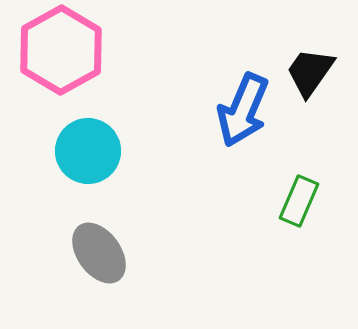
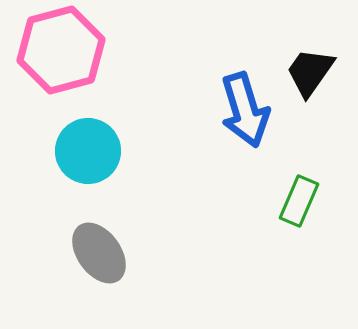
pink hexagon: rotated 14 degrees clockwise
blue arrow: moved 2 px right; rotated 40 degrees counterclockwise
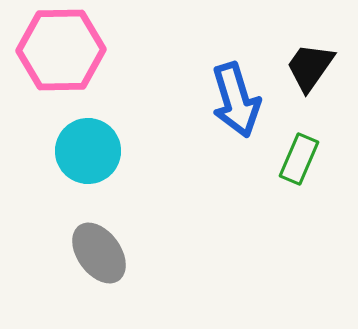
pink hexagon: rotated 14 degrees clockwise
black trapezoid: moved 5 px up
blue arrow: moved 9 px left, 10 px up
green rectangle: moved 42 px up
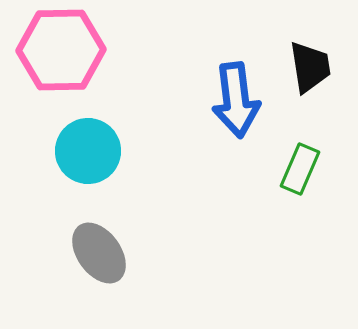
black trapezoid: rotated 136 degrees clockwise
blue arrow: rotated 10 degrees clockwise
green rectangle: moved 1 px right, 10 px down
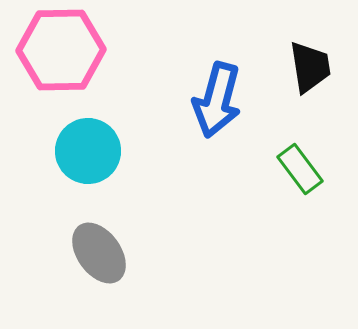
blue arrow: moved 19 px left; rotated 22 degrees clockwise
green rectangle: rotated 60 degrees counterclockwise
